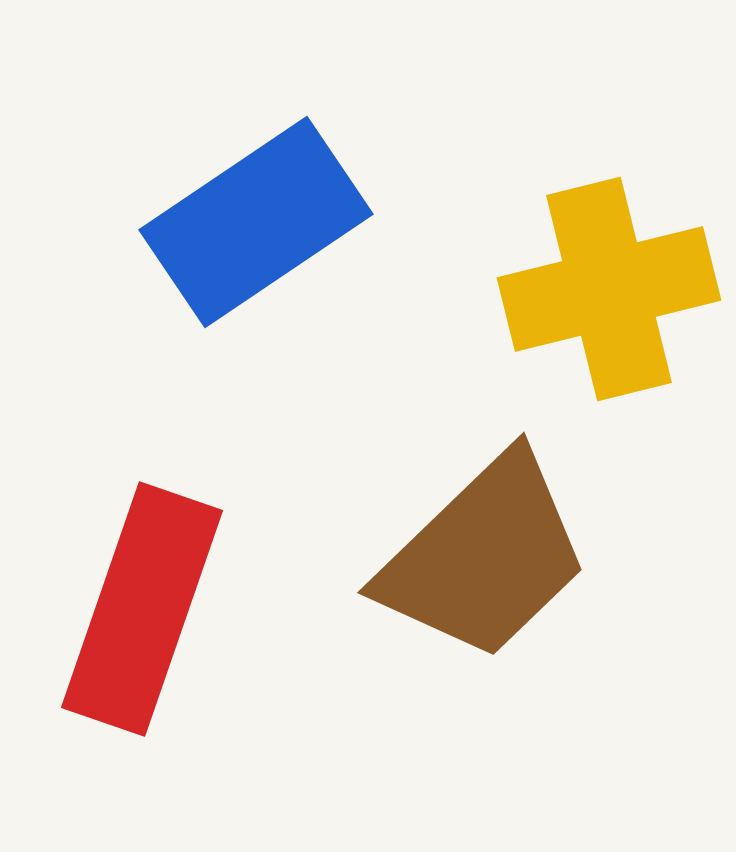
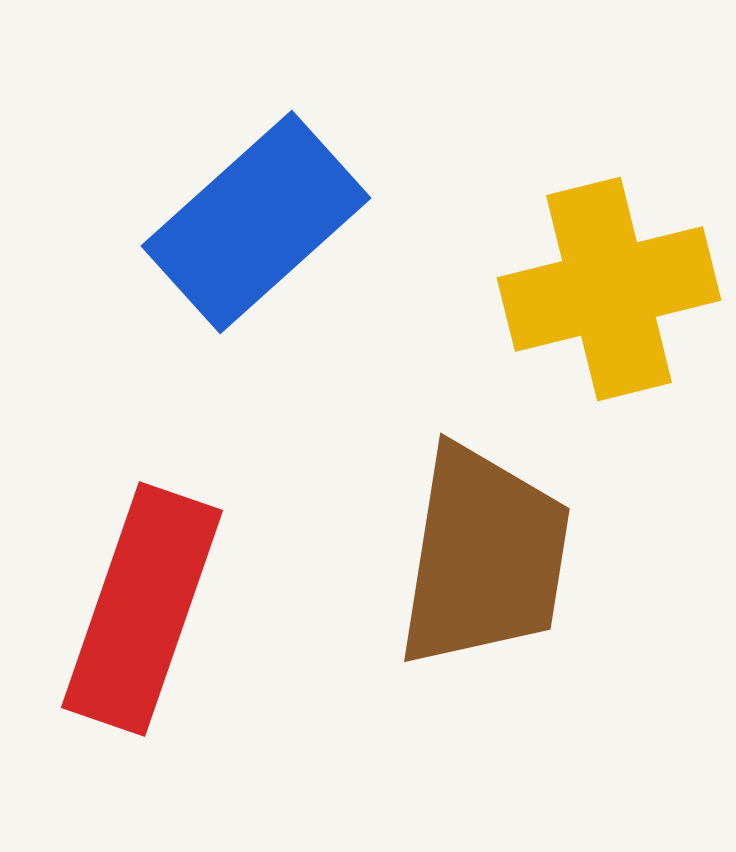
blue rectangle: rotated 8 degrees counterclockwise
brown trapezoid: rotated 37 degrees counterclockwise
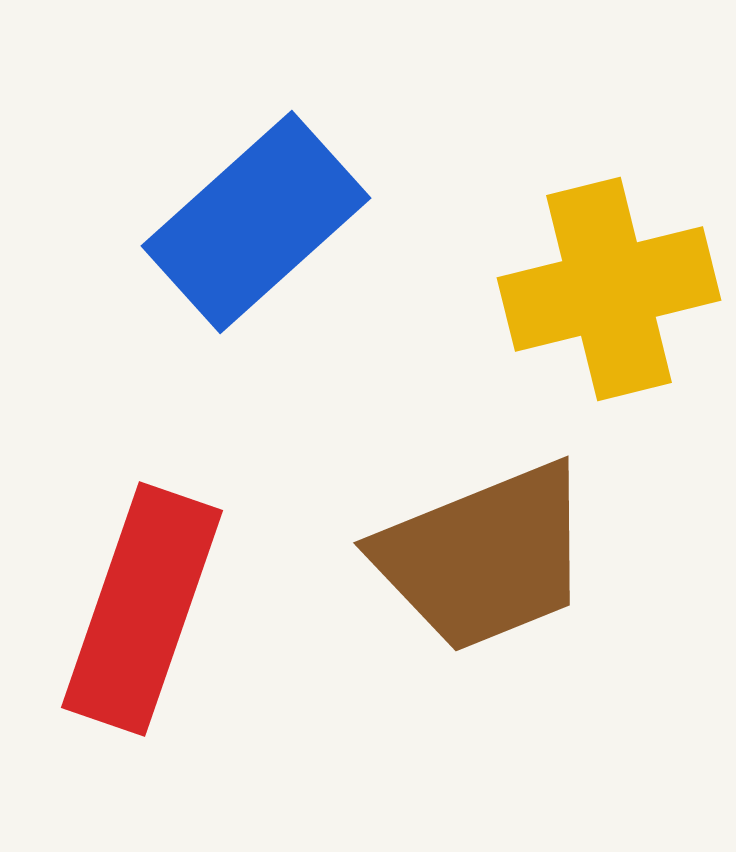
brown trapezoid: rotated 59 degrees clockwise
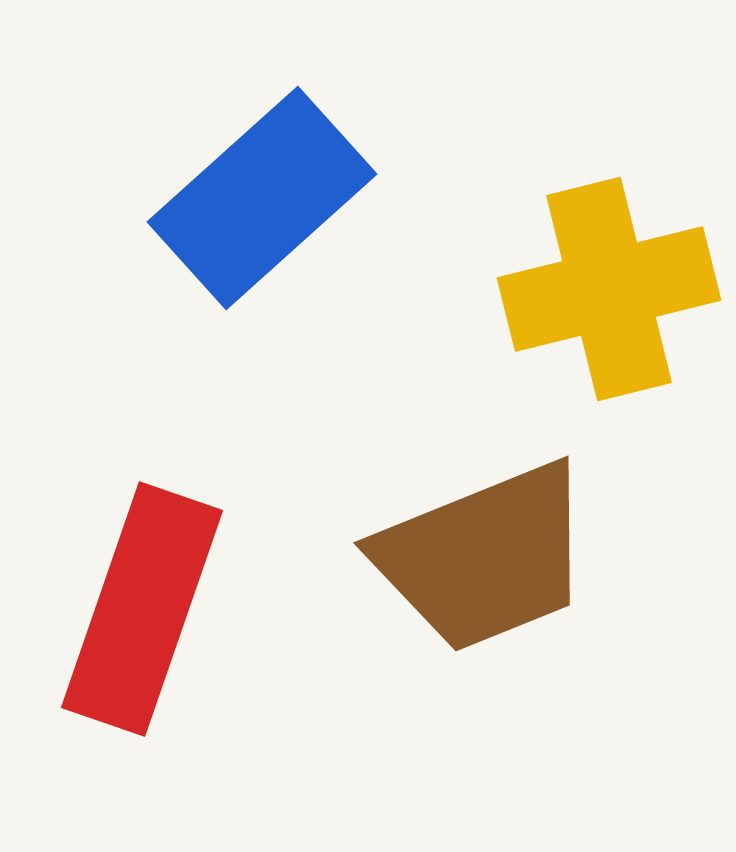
blue rectangle: moved 6 px right, 24 px up
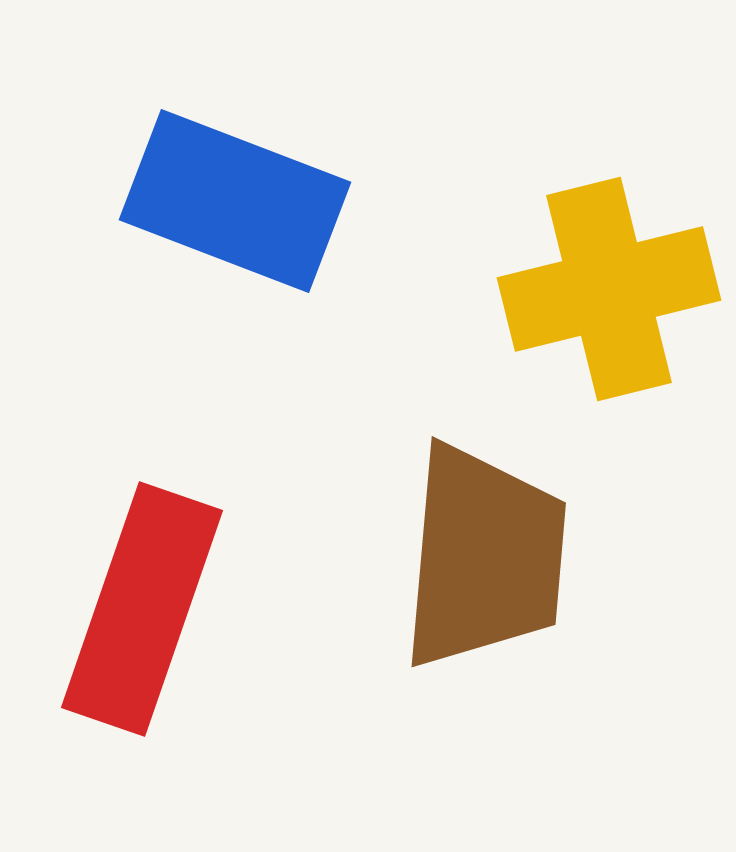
blue rectangle: moved 27 px left, 3 px down; rotated 63 degrees clockwise
brown trapezoid: rotated 63 degrees counterclockwise
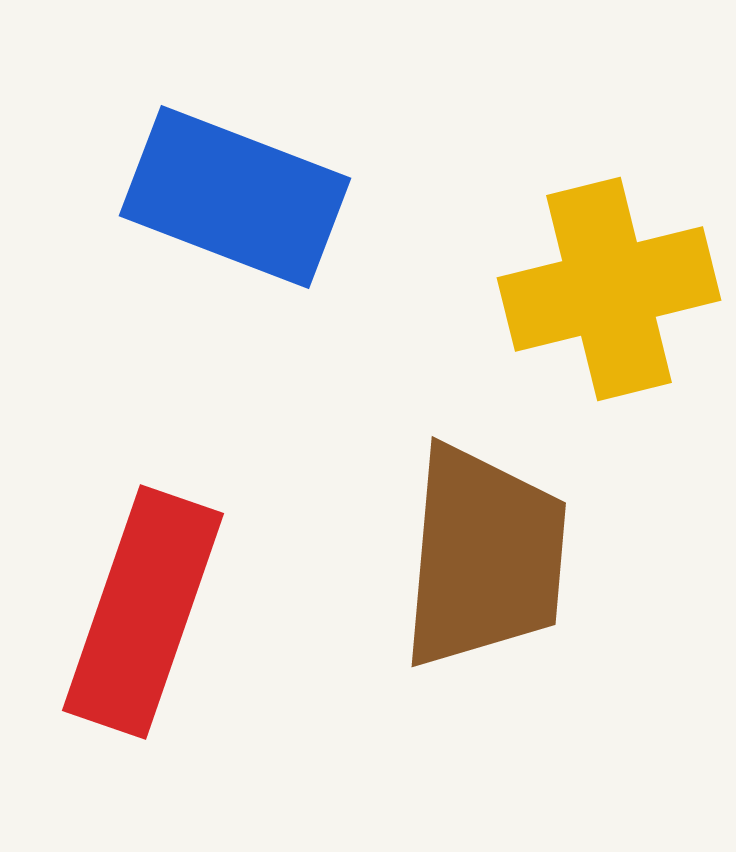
blue rectangle: moved 4 px up
red rectangle: moved 1 px right, 3 px down
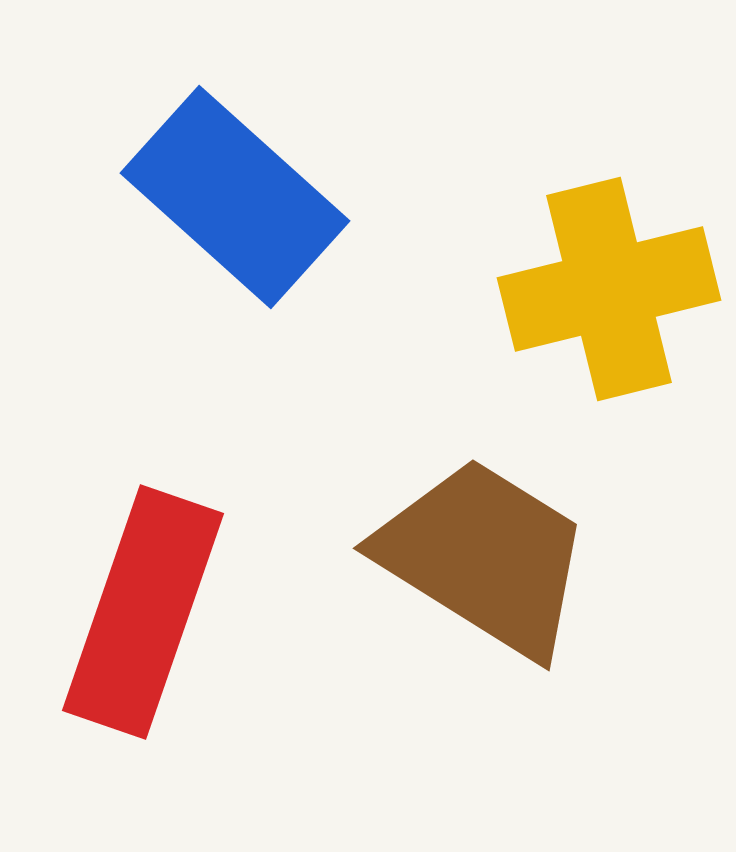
blue rectangle: rotated 21 degrees clockwise
brown trapezoid: rotated 63 degrees counterclockwise
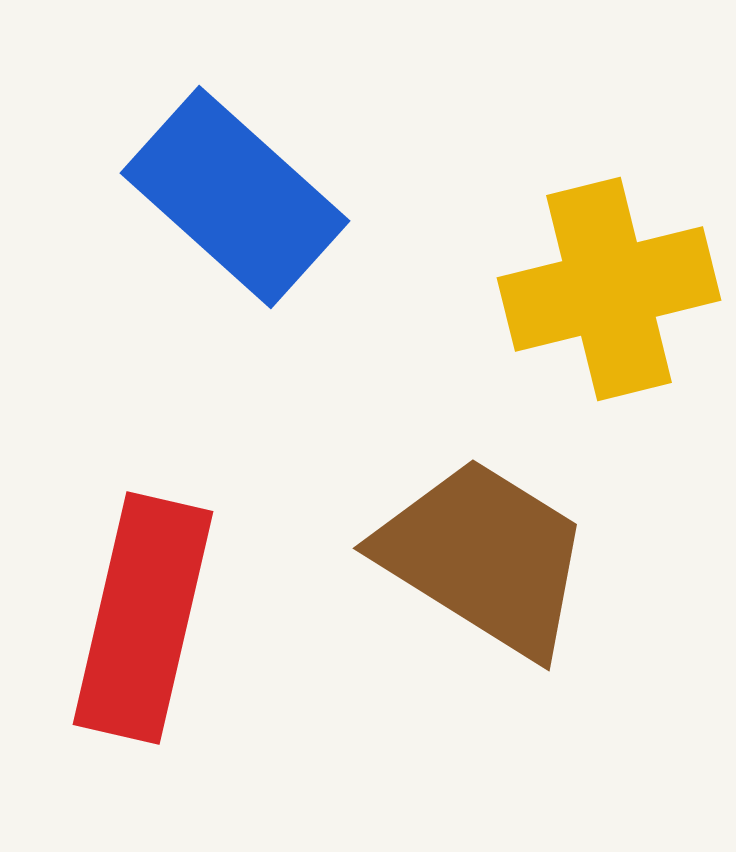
red rectangle: moved 6 px down; rotated 6 degrees counterclockwise
